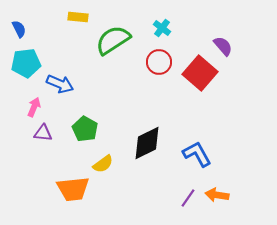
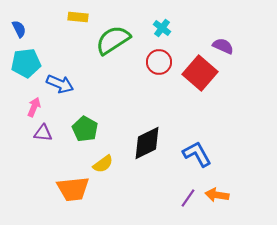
purple semicircle: rotated 25 degrees counterclockwise
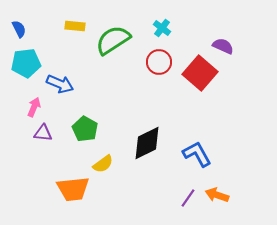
yellow rectangle: moved 3 px left, 9 px down
orange arrow: rotated 10 degrees clockwise
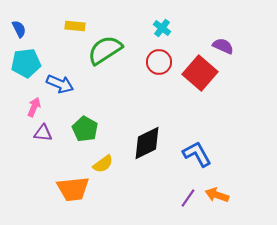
green semicircle: moved 8 px left, 10 px down
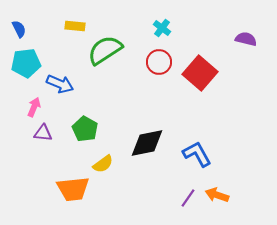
purple semicircle: moved 23 px right, 7 px up; rotated 10 degrees counterclockwise
black diamond: rotated 15 degrees clockwise
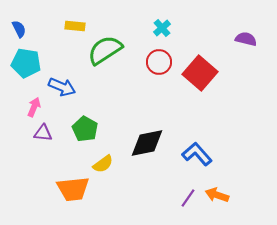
cyan cross: rotated 12 degrees clockwise
cyan pentagon: rotated 16 degrees clockwise
blue arrow: moved 2 px right, 3 px down
blue L-shape: rotated 12 degrees counterclockwise
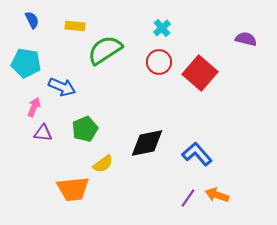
blue semicircle: moved 13 px right, 9 px up
green pentagon: rotated 20 degrees clockwise
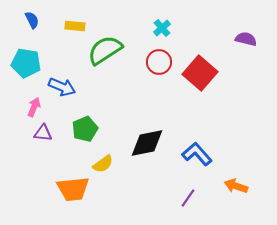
orange arrow: moved 19 px right, 9 px up
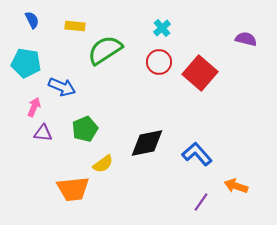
purple line: moved 13 px right, 4 px down
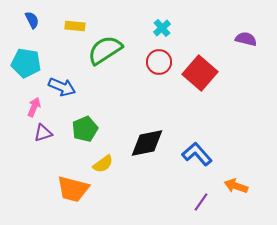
purple triangle: rotated 24 degrees counterclockwise
orange trapezoid: rotated 20 degrees clockwise
